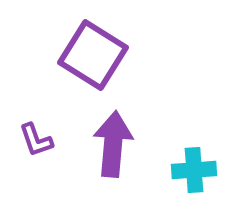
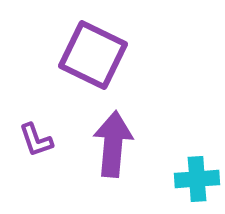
purple square: rotated 6 degrees counterclockwise
cyan cross: moved 3 px right, 9 px down
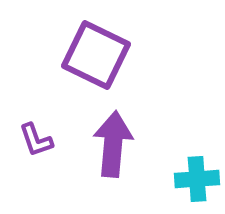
purple square: moved 3 px right
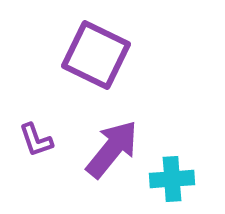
purple arrow: moved 1 px left, 5 px down; rotated 34 degrees clockwise
cyan cross: moved 25 px left
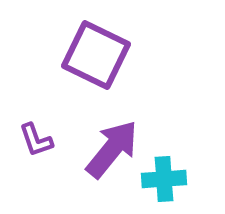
cyan cross: moved 8 px left
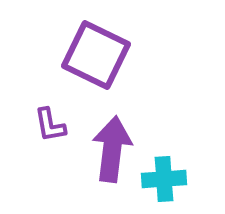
purple L-shape: moved 14 px right, 15 px up; rotated 9 degrees clockwise
purple arrow: rotated 32 degrees counterclockwise
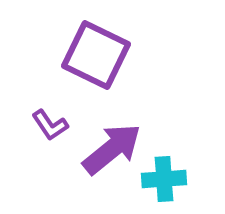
purple L-shape: rotated 24 degrees counterclockwise
purple arrow: rotated 44 degrees clockwise
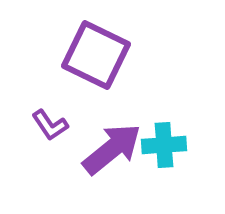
cyan cross: moved 34 px up
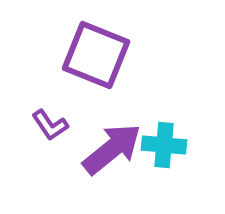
purple square: rotated 4 degrees counterclockwise
cyan cross: rotated 9 degrees clockwise
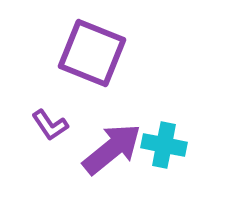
purple square: moved 4 px left, 2 px up
cyan cross: rotated 6 degrees clockwise
